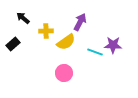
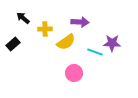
purple arrow: rotated 66 degrees clockwise
yellow cross: moved 1 px left, 2 px up
purple star: moved 1 px left, 2 px up
pink circle: moved 10 px right
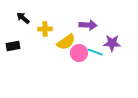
purple arrow: moved 8 px right, 3 px down
black rectangle: moved 2 px down; rotated 32 degrees clockwise
pink circle: moved 5 px right, 20 px up
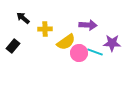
black rectangle: rotated 40 degrees counterclockwise
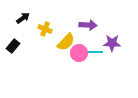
black arrow: rotated 104 degrees clockwise
yellow cross: rotated 24 degrees clockwise
yellow semicircle: rotated 12 degrees counterclockwise
cyan line: rotated 21 degrees counterclockwise
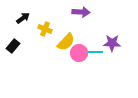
purple arrow: moved 7 px left, 13 px up
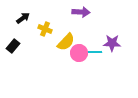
cyan line: moved 1 px left
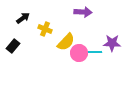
purple arrow: moved 2 px right
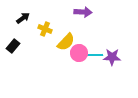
purple star: moved 14 px down
cyan line: moved 1 px right, 3 px down
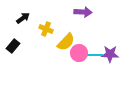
yellow cross: moved 1 px right
purple star: moved 2 px left, 3 px up
